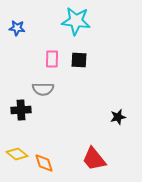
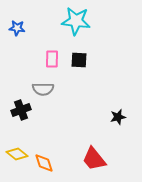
black cross: rotated 18 degrees counterclockwise
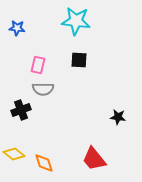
pink rectangle: moved 14 px left, 6 px down; rotated 12 degrees clockwise
black star: rotated 21 degrees clockwise
yellow diamond: moved 3 px left
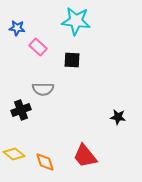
black square: moved 7 px left
pink rectangle: moved 18 px up; rotated 60 degrees counterclockwise
red trapezoid: moved 9 px left, 3 px up
orange diamond: moved 1 px right, 1 px up
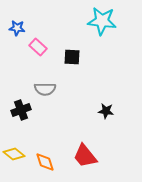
cyan star: moved 26 px right
black square: moved 3 px up
gray semicircle: moved 2 px right
black star: moved 12 px left, 6 px up
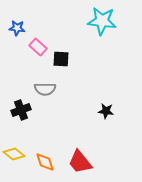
black square: moved 11 px left, 2 px down
red trapezoid: moved 5 px left, 6 px down
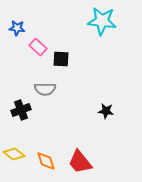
orange diamond: moved 1 px right, 1 px up
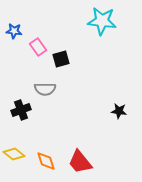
blue star: moved 3 px left, 3 px down
pink rectangle: rotated 12 degrees clockwise
black square: rotated 18 degrees counterclockwise
black star: moved 13 px right
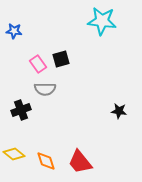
pink rectangle: moved 17 px down
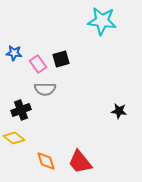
blue star: moved 22 px down
yellow diamond: moved 16 px up
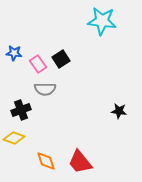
black square: rotated 18 degrees counterclockwise
yellow diamond: rotated 20 degrees counterclockwise
